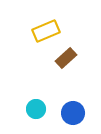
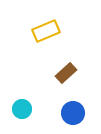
brown rectangle: moved 15 px down
cyan circle: moved 14 px left
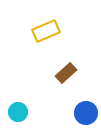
cyan circle: moved 4 px left, 3 px down
blue circle: moved 13 px right
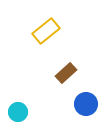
yellow rectangle: rotated 16 degrees counterclockwise
blue circle: moved 9 px up
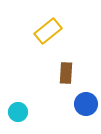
yellow rectangle: moved 2 px right
brown rectangle: rotated 45 degrees counterclockwise
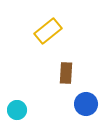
cyan circle: moved 1 px left, 2 px up
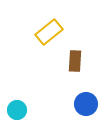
yellow rectangle: moved 1 px right, 1 px down
brown rectangle: moved 9 px right, 12 px up
